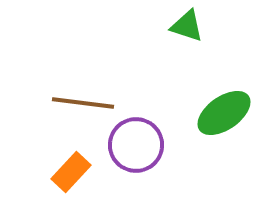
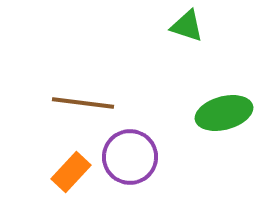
green ellipse: rotated 20 degrees clockwise
purple circle: moved 6 px left, 12 px down
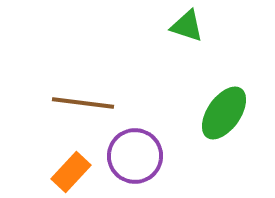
green ellipse: rotated 40 degrees counterclockwise
purple circle: moved 5 px right, 1 px up
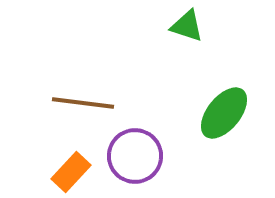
green ellipse: rotated 4 degrees clockwise
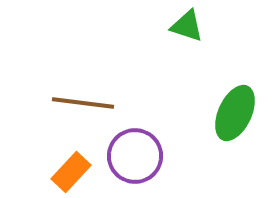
green ellipse: moved 11 px right; rotated 14 degrees counterclockwise
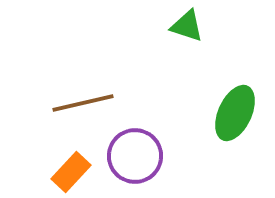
brown line: rotated 20 degrees counterclockwise
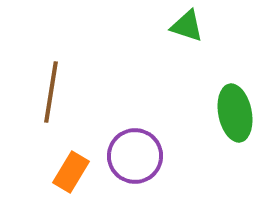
brown line: moved 32 px left, 11 px up; rotated 68 degrees counterclockwise
green ellipse: rotated 36 degrees counterclockwise
orange rectangle: rotated 12 degrees counterclockwise
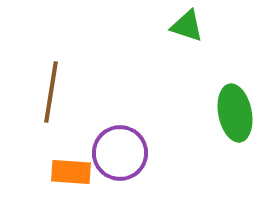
purple circle: moved 15 px left, 3 px up
orange rectangle: rotated 63 degrees clockwise
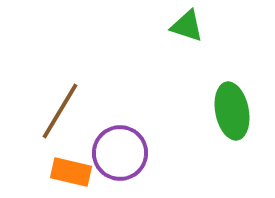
brown line: moved 9 px right, 19 px down; rotated 22 degrees clockwise
green ellipse: moved 3 px left, 2 px up
orange rectangle: rotated 9 degrees clockwise
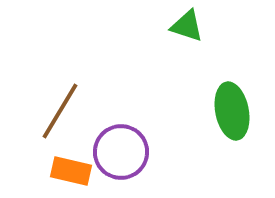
purple circle: moved 1 px right, 1 px up
orange rectangle: moved 1 px up
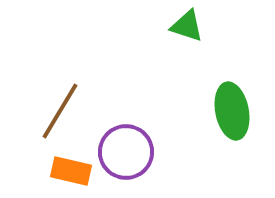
purple circle: moved 5 px right
